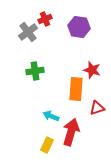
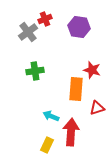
red arrow: rotated 12 degrees counterclockwise
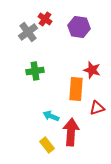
red cross: rotated 32 degrees counterclockwise
yellow rectangle: rotated 63 degrees counterclockwise
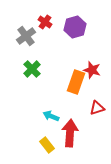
red cross: moved 3 px down
purple hexagon: moved 4 px left; rotated 25 degrees counterclockwise
gray cross: moved 2 px left, 4 px down
green cross: moved 3 px left, 2 px up; rotated 36 degrees counterclockwise
orange rectangle: moved 7 px up; rotated 15 degrees clockwise
red arrow: moved 1 px left, 1 px down
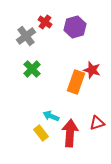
red triangle: moved 15 px down
yellow rectangle: moved 6 px left, 12 px up
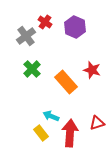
purple hexagon: rotated 20 degrees counterclockwise
orange rectangle: moved 10 px left; rotated 60 degrees counterclockwise
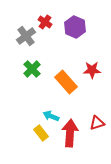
red star: rotated 18 degrees counterclockwise
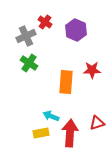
purple hexagon: moved 1 px right, 3 px down
gray cross: rotated 12 degrees clockwise
green cross: moved 3 px left, 6 px up; rotated 12 degrees counterclockwise
orange rectangle: rotated 45 degrees clockwise
yellow rectangle: rotated 63 degrees counterclockwise
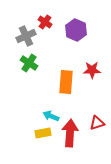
yellow rectangle: moved 2 px right
